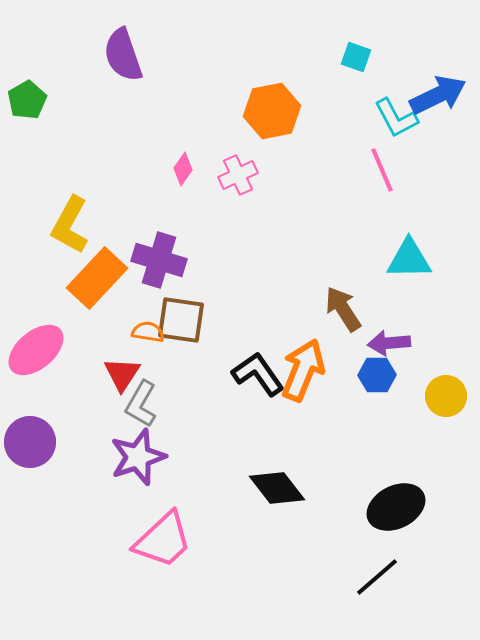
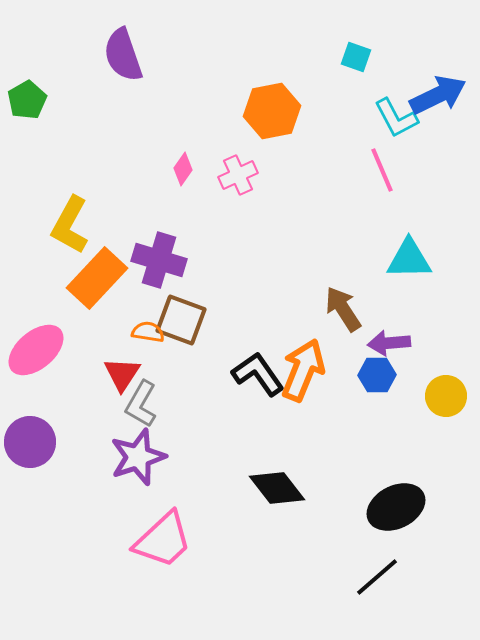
brown square: rotated 12 degrees clockwise
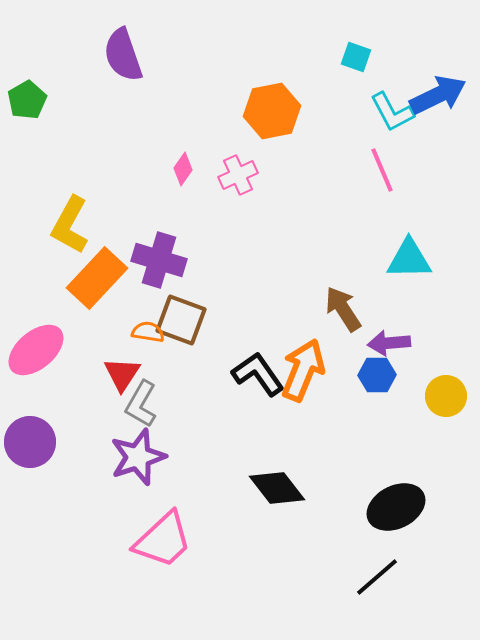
cyan L-shape: moved 4 px left, 6 px up
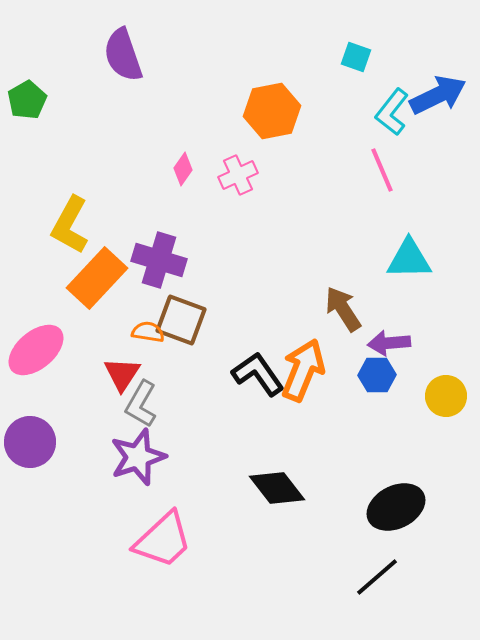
cyan L-shape: rotated 66 degrees clockwise
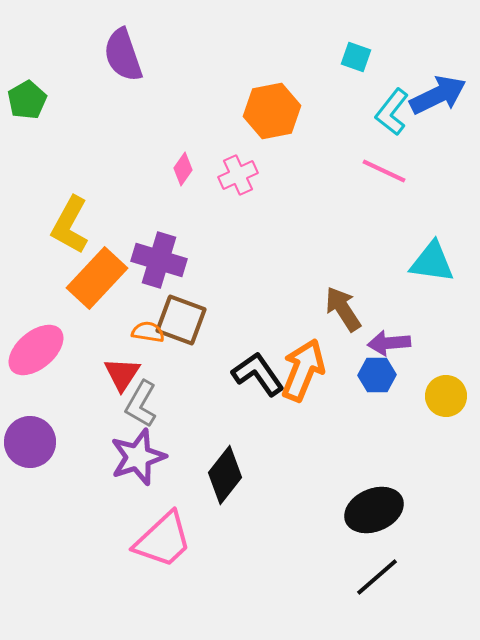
pink line: moved 2 px right, 1 px down; rotated 42 degrees counterclockwise
cyan triangle: moved 23 px right, 3 px down; rotated 9 degrees clockwise
black diamond: moved 52 px left, 13 px up; rotated 76 degrees clockwise
black ellipse: moved 22 px left, 3 px down; rotated 4 degrees clockwise
